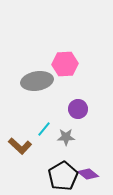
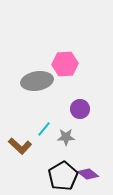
purple circle: moved 2 px right
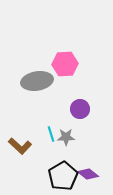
cyan line: moved 7 px right, 5 px down; rotated 56 degrees counterclockwise
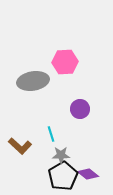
pink hexagon: moved 2 px up
gray ellipse: moved 4 px left
gray star: moved 5 px left, 18 px down
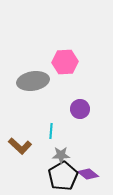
cyan line: moved 3 px up; rotated 21 degrees clockwise
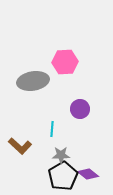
cyan line: moved 1 px right, 2 px up
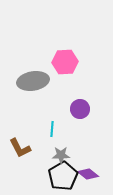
brown L-shape: moved 2 px down; rotated 20 degrees clockwise
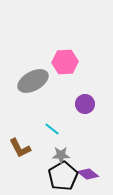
gray ellipse: rotated 20 degrees counterclockwise
purple circle: moved 5 px right, 5 px up
cyan line: rotated 56 degrees counterclockwise
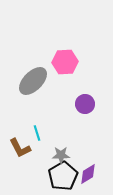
gray ellipse: rotated 16 degrees counterclockwise
cyan line: moved 15 px left, 4 px down; rotated 35 degrees clockwise
purple diamond: rotated 70 degrees counterclockwise
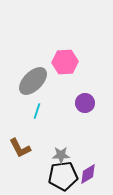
purple circle: moved 1 px up
cyan line: moved 22 px up; rotated 35 degrees clockwise
black pentagon: rotated 24 degrees clockwise
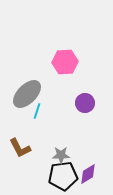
gray ellipse: moved 6 px left, 13 px down
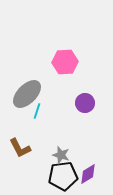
gray star: rotated 18 degrees clockwise
